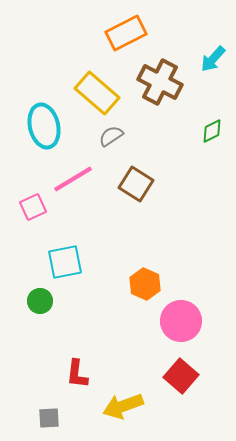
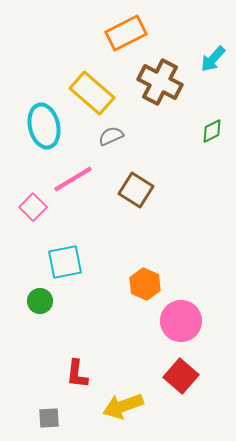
yellow rectangle: moved 5 px left
gray semicircle: rotated 10 degrees clockwise
brown square: moved 6 px down
pink square: rotated 20 degrees counterclockwise
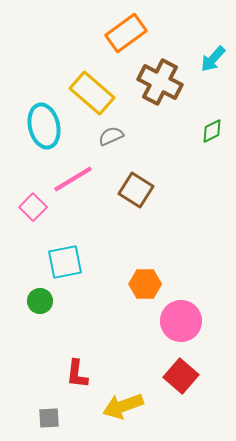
orange rectangle: rotated 9 degrees counterclockwise
orange hexagon: rotated 24 degrees counterclockwise
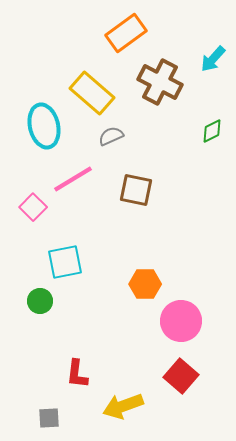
brown square: rotated 20 degrees counterclockwise
